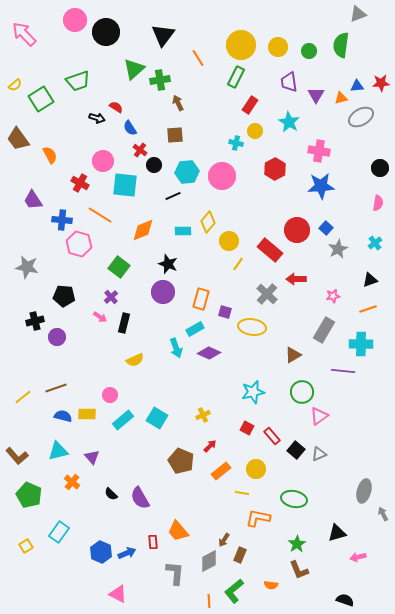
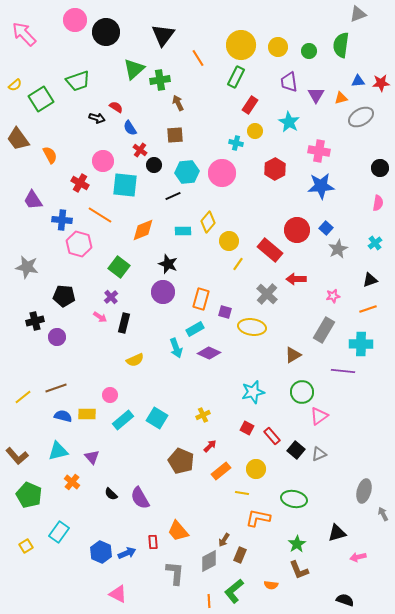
blue triangle at (357, 86): moved 1 px right, 5 px up
pink circle at (222, 176): moved 3 px up
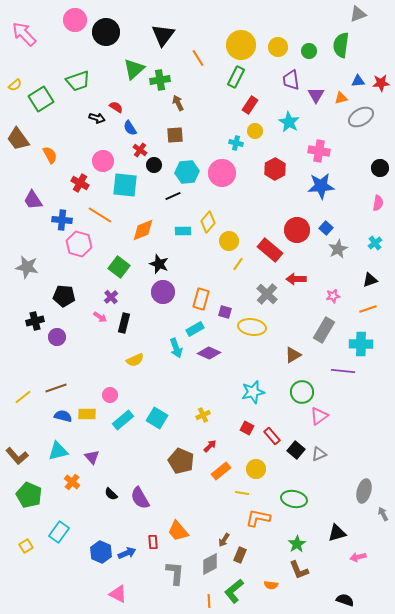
purple trapezoid at (289, 82): moved 2 px right, 2 px up
black star at (168, 264): moved 9 px left
gray diamond at (209, 561): moved 1 px right, 3 px down
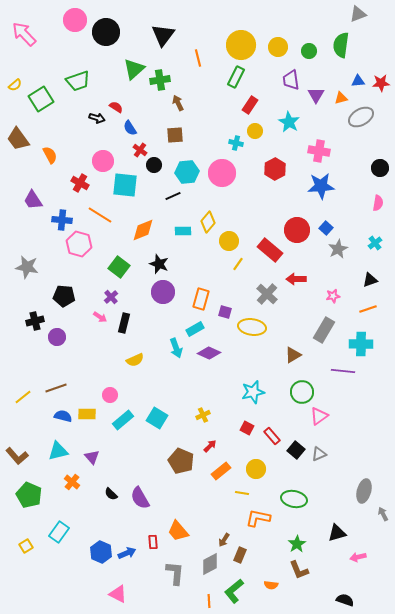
orange line at (198, 58): rotated 18 degrees clockwise
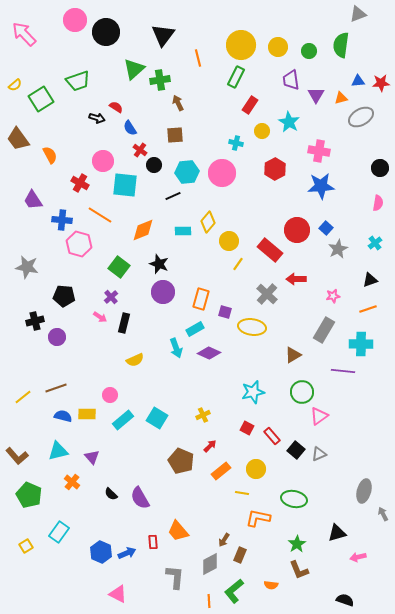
yellow circle at (255, 131): moved 7 px right
gray L-shape at (175, 573): moved 4 px down
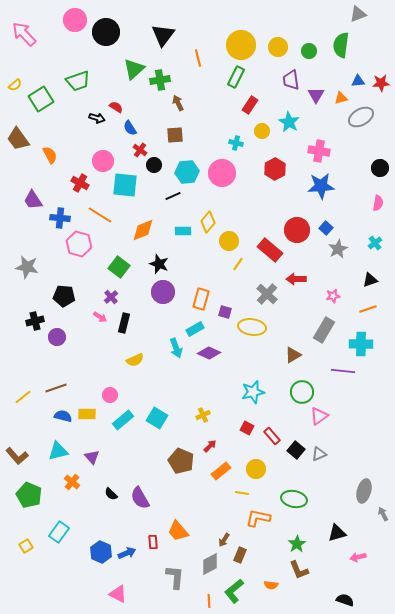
blue cross at (62, 220): moved 2 px left, 2 px up
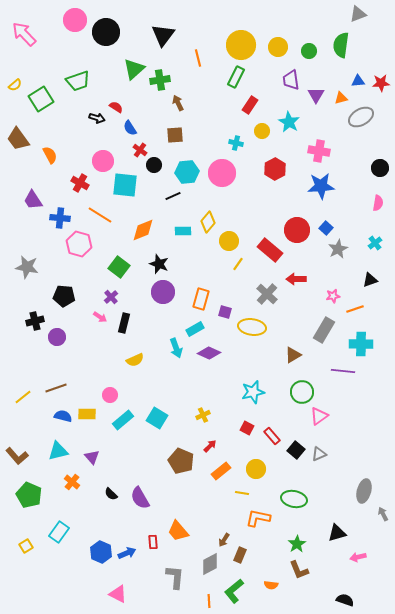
orange line at (368, 309): moved 13 px left
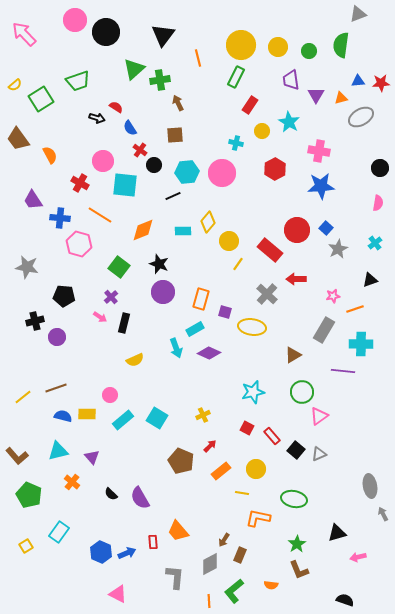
gray ellipse at (364, 491): moved 6 px right, 5 px up; rotated 25 degrees counterclockwise
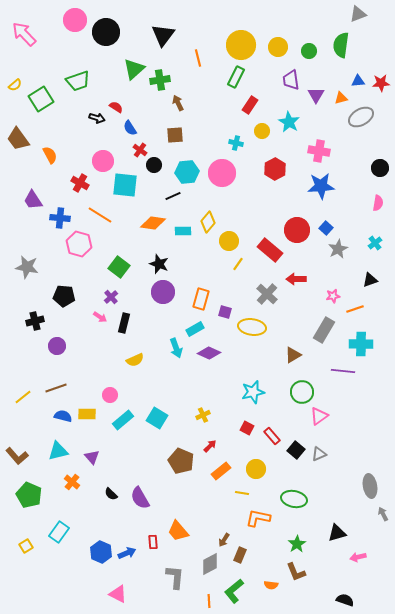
orange diamond at (143, 230): moved 10 px right, 7 px up; rotated 30 degrees clockwise
purple circle at (57, 337): moved 9 px down
brown L-shape at (299, 570): moved 3 px left, 2 px down
